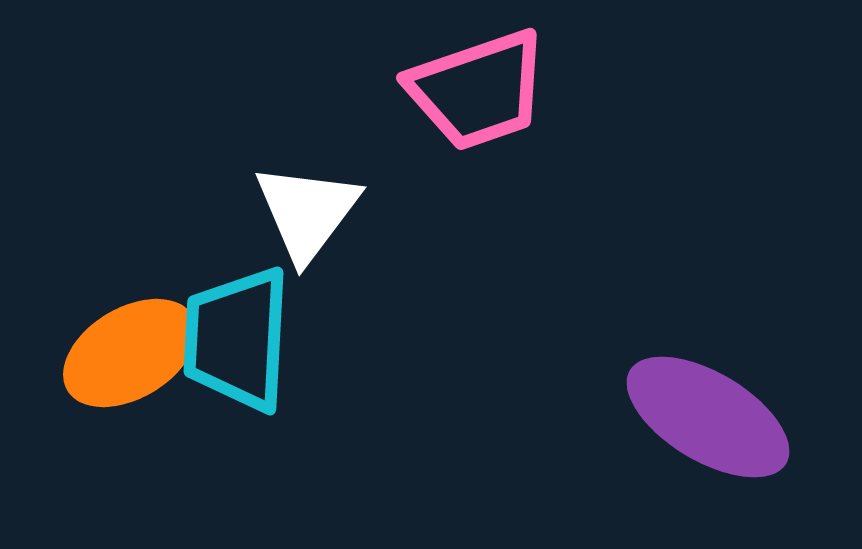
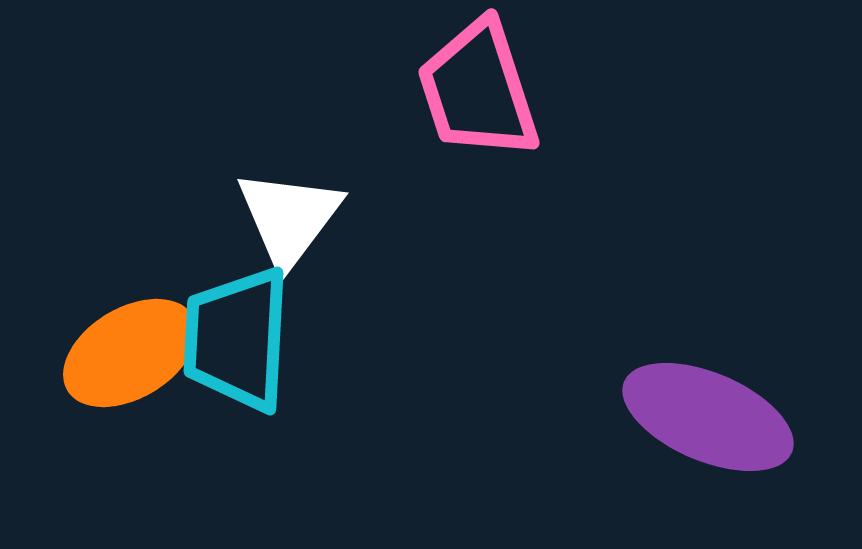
pink trapezoid: rotated 91 degrees clockwise
white triangle: moved 18 px left, 6 px down
purple ellipse: rotated 8 degrees counterclockwise
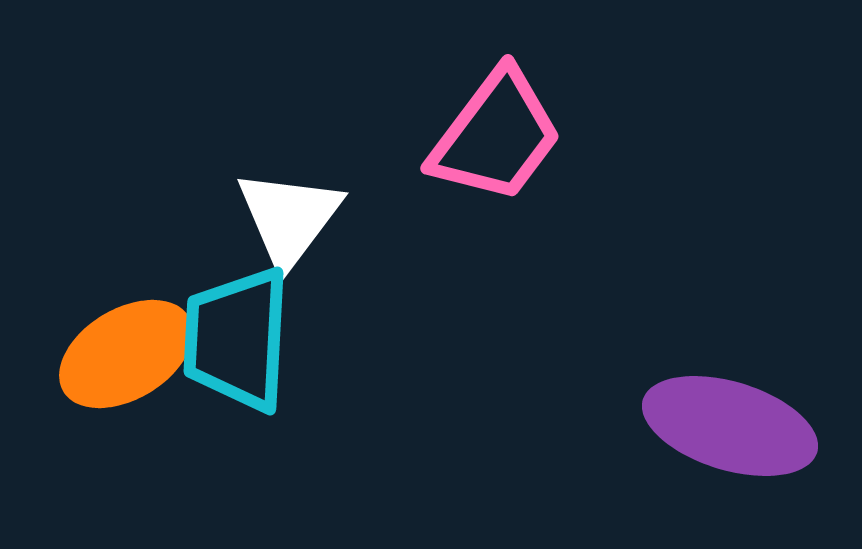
pink trapezoid: moved 18 px right, 46 px down; rotated 125 degrees counterclockwise
orange ellipse: moved 4 px left, 1 px down
purple ellipse: moved 22 px right, 9 px down; rotated 6 degrees counterclockwise
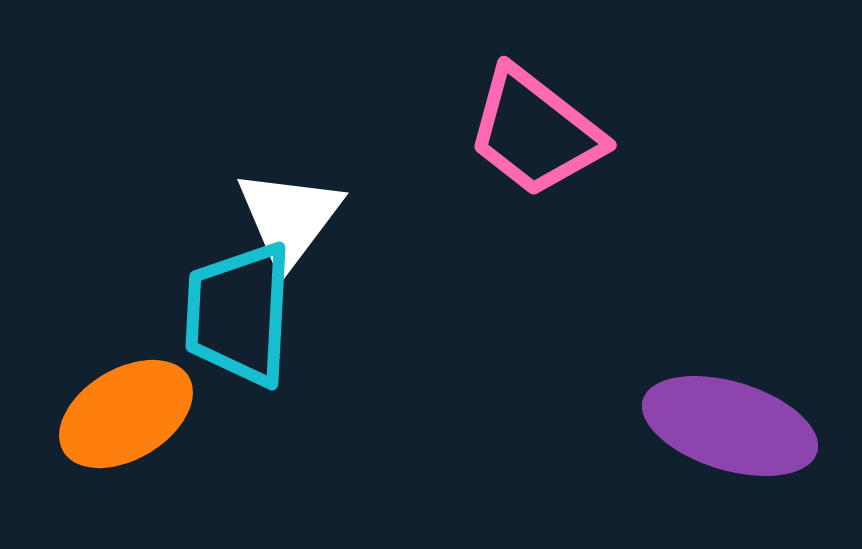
pink trapezoid: moved 39 px right, 4 px up; rotated 91 degrees clockwise
cyan trapezoid: moved 2 px right, 25 px up
orange ellipse: moved 60 px down
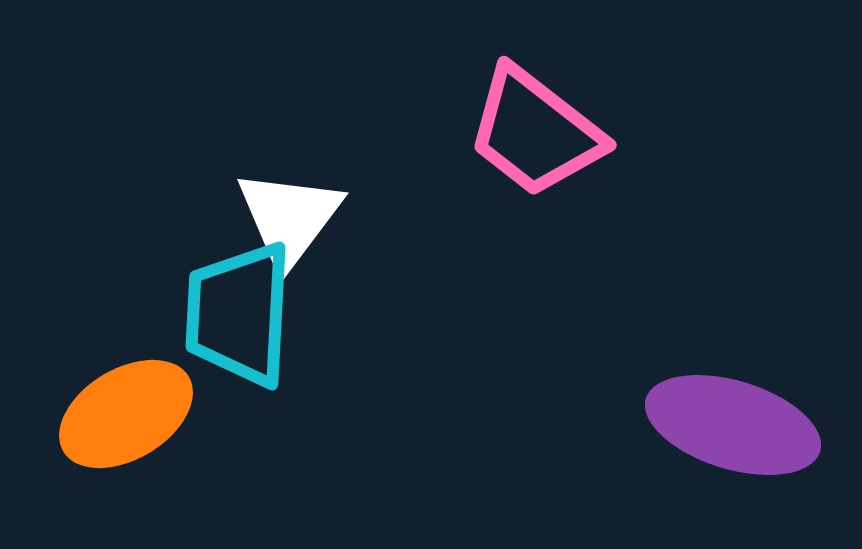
purple ellipse: moved 3 px right, 1 px up
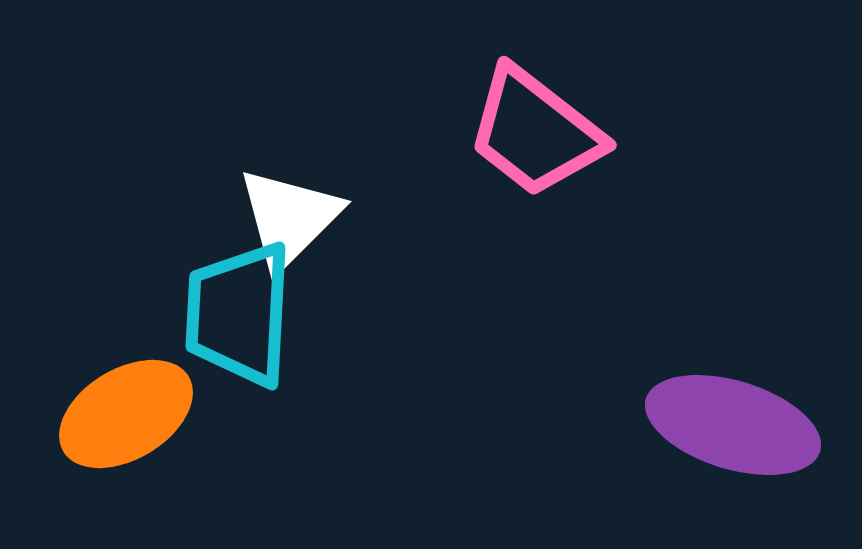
white triangle: rotated 8 degrees clockwise
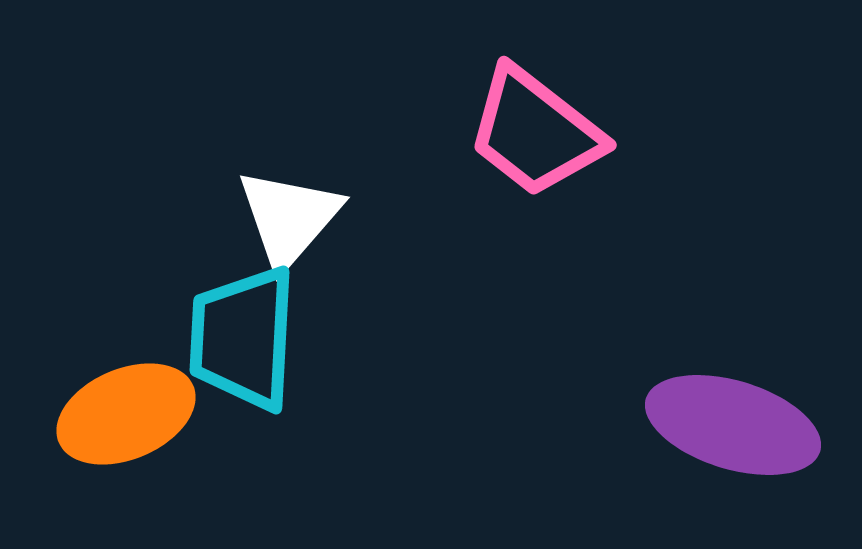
white triangle: rotated 4 degrees counterclockwise
cyan trapezoid: moved 4 px right, 24 px down
orange ellipse: rotated 8 degrees clockwise
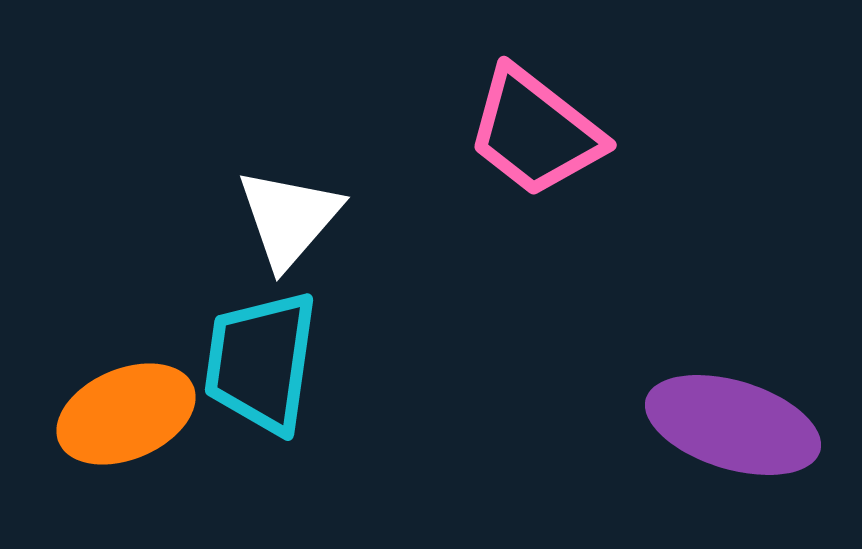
cyan trapezoid: moved 18 px right, 24 px down; rotated 5 degrees clockwise
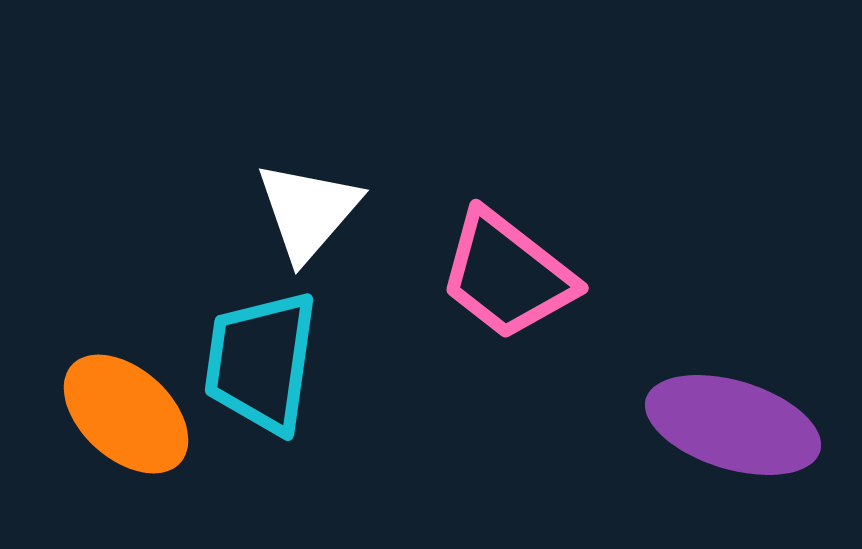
pink trapezoid: moved 28 px left, 143 px down
white triangle: moved 19 px right, 7 px up
orange ellipse: rotated 65 degrees clockwise
